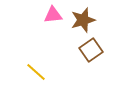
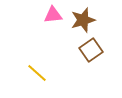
yellow line: moved 1 px right, 1 px down
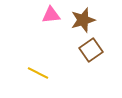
pink triangle: moved 2 px left
yellow line: moved 1 px right; rotated 15 degrees counterclockwise
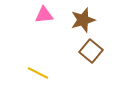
pink triangle: moved 7 px left
brown square: moved 1 px down; rotated 15 degrees counterclockwise
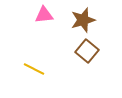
brown square: moved 4 px left
yellow line: moved 4 px left, 4 px up
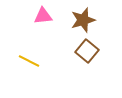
pink triangle: moved 1 px left, 1 px down
yellow line: moved 5 px left, 8 px up
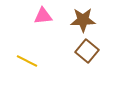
brown star: rotated 15 degrees clockwise
yellow line: moved 2 px left
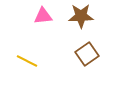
brown star: moved 2 px left, 4 px up
brown square: moved 3 px down; rotated 15 degrees clockwise
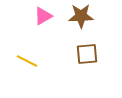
pink triangle: rotated 24 degrees counterclockwise
brown square: rotated 30 degrees clockwise
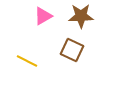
brown square: moved 15 px left, 4 px up; rotated 30 degrees clockwise
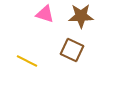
pink triangle: moved 2 px right, 2 px up; rotated 48 degrees clockwise
